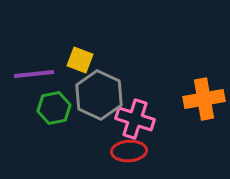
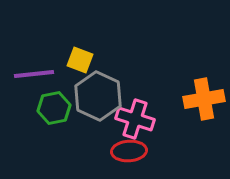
gray hexagon: moved 1 px left, 1 px down
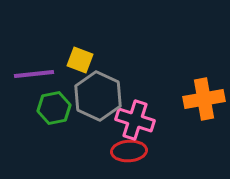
pink cross: moved 1 px down
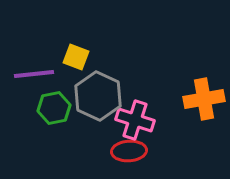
yellow square: moved 4 px left, 3 px up
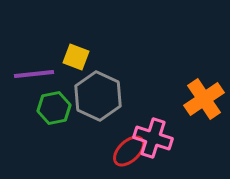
orange cross: rotated 24 degrees counterclockwise
pink cross: moved 18 px right, 18 px down
red ellipse: rotated 40 degrees counterclockwise
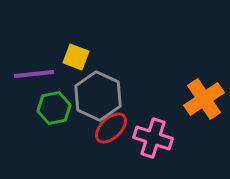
red ellipse: moved 18 px left, 23 px up
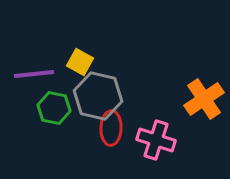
yellow square: moved 4 px right, 5 px down; rotated 8 degrees clockwise
gray hexagon: rotated 12 degrees counterclockwise
green hexagon: rotated 24 degrees clockwise
red ellipse: rotated 44 degrees counterclockwise
pink cross: moved 3 px right, 2 px down
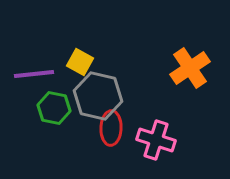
orange cross: moved 14 px left, 31 px up
